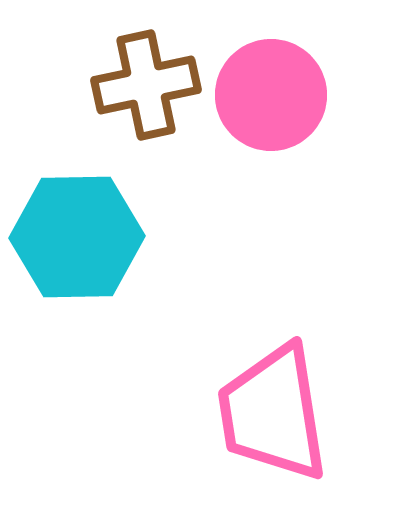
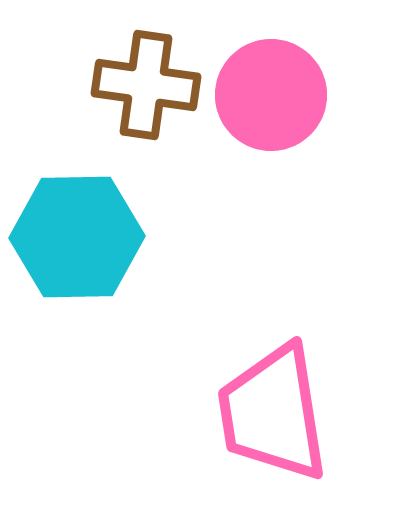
brown cross: rotated 20 degrees clockwise
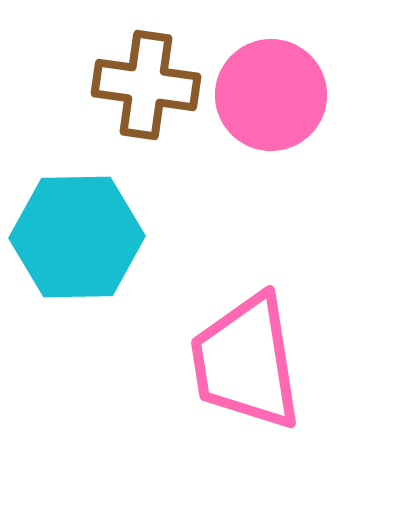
pink trapezoid: moved 27 px left, 51 px up
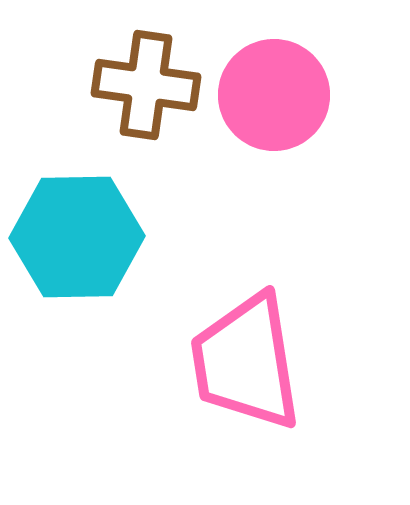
pink circle: moved 3 px right
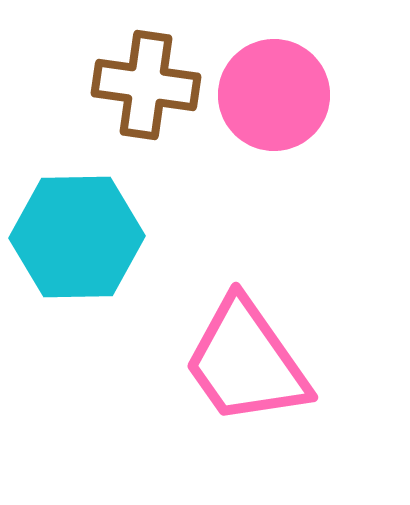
pink trapezoid: rotated 26 degrees counterclockwise
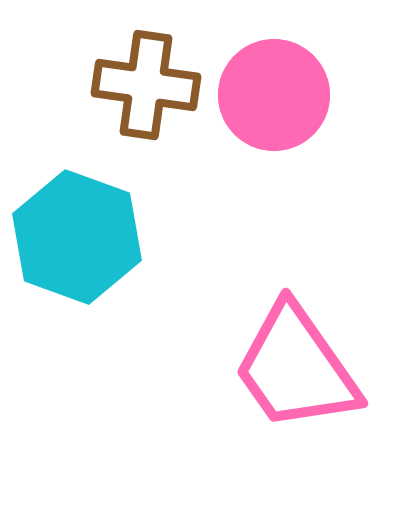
cyan hexagon: rotated 21 degrees clockwise
pink trapezoid: moved 50 px right, 6 px down
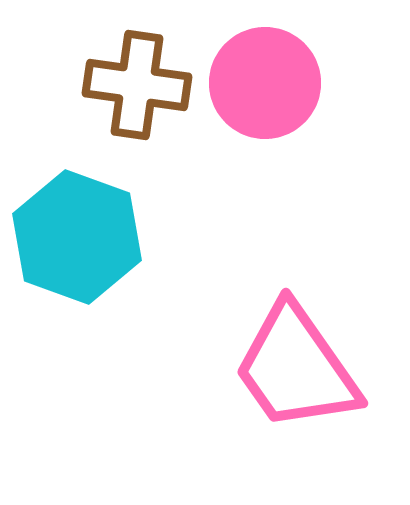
brown cross: moved 9 px left
pink circle: moved 9 px left, 12 px up
